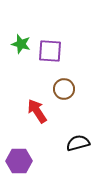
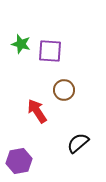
brown circle: moved 1 px down
black semicircle: rotated 25 degrees counterclockwise
purple hexagon: rotated 10 degrees counterclockwise
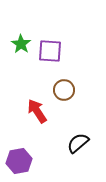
green star: rotated 18 degrees clockwise
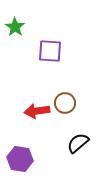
green star: moved 6 px left, 17 px up
brown circle: moved 1 px right, 13 px down
red arrow: rotated 65 degrees counterclockwise
purple hexagon: moved 1 px right, 2 px up; rotated 20 degrees clockwise
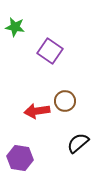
green star: rotated 24 degrees counterclockwise
purple square: rotated 30 degrees clockwise
brown circle: moved 2 px up
purple hexagon: moved 1 px up
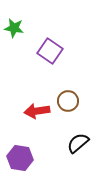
green star: moved 1 px left, 1 px down
brown circle: moved 3 px right
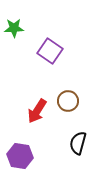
green star: rotated 12 degrees counterclockwise
red arrow: rotated 50 degrees counterclockwise
black semicircle: rotated 35 degrees counterclockwise
purple hexagon: moved 2 px up
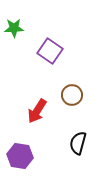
brown circle: moved 4 px right, 6 px up
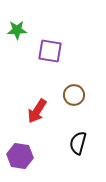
green star: moved 3 px right, 2 px down
purple square: rotated 25 degrees counterclockwise
brown circle: moved 2 px right
